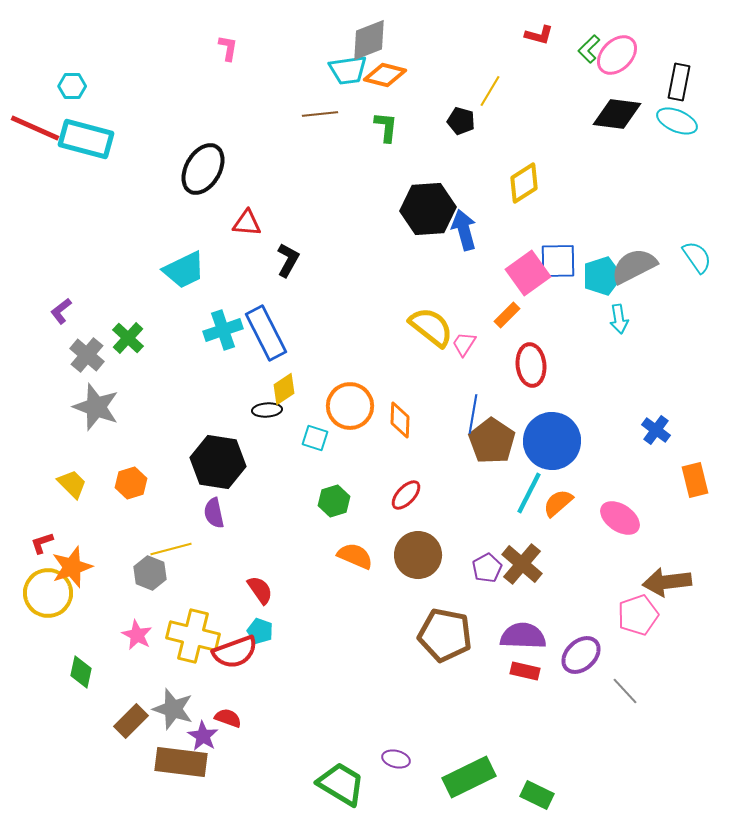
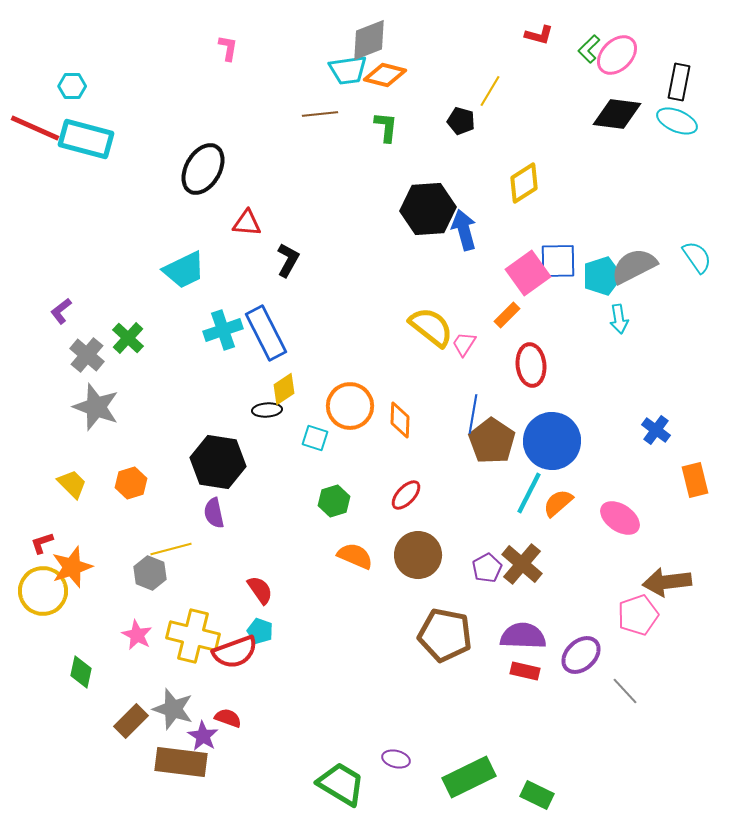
yellow circle at (48, 593): moved 5 px left, 2 px up
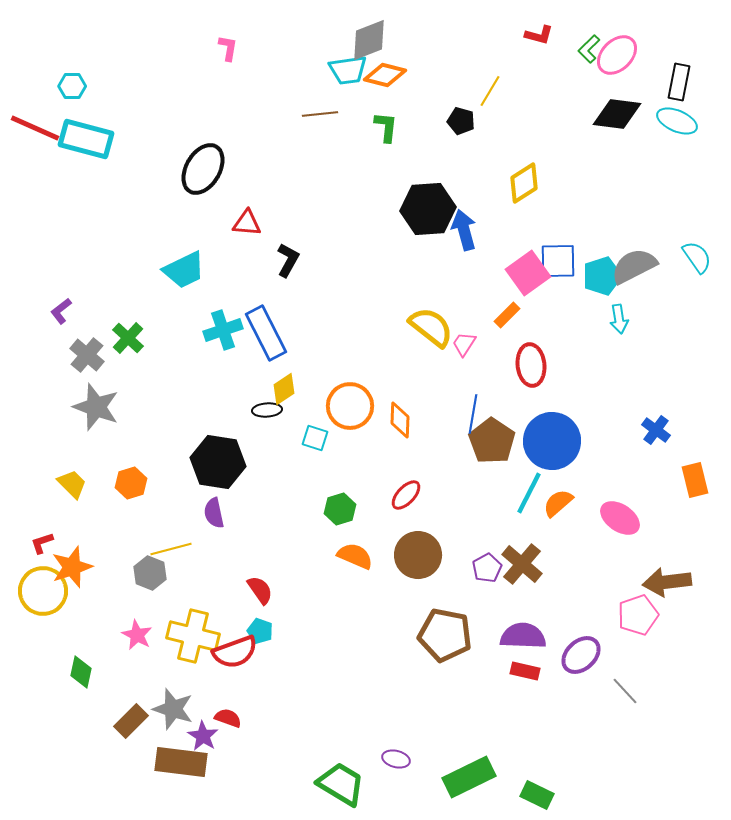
green hexagon at (334, 501): moved 6 px right, 8 px down
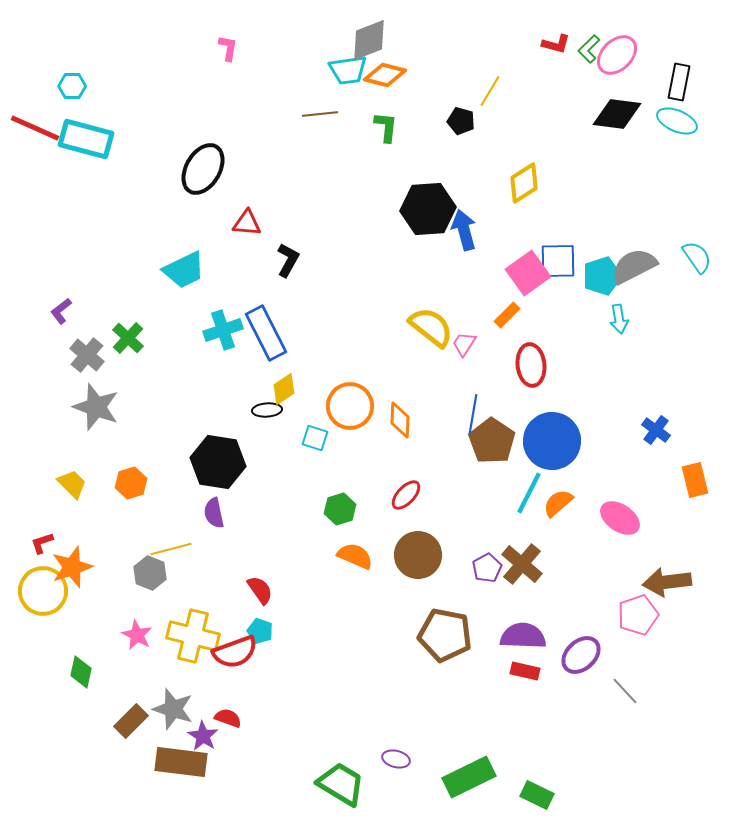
red L-shape at (539, 35): moved 17 px right, 9 px down
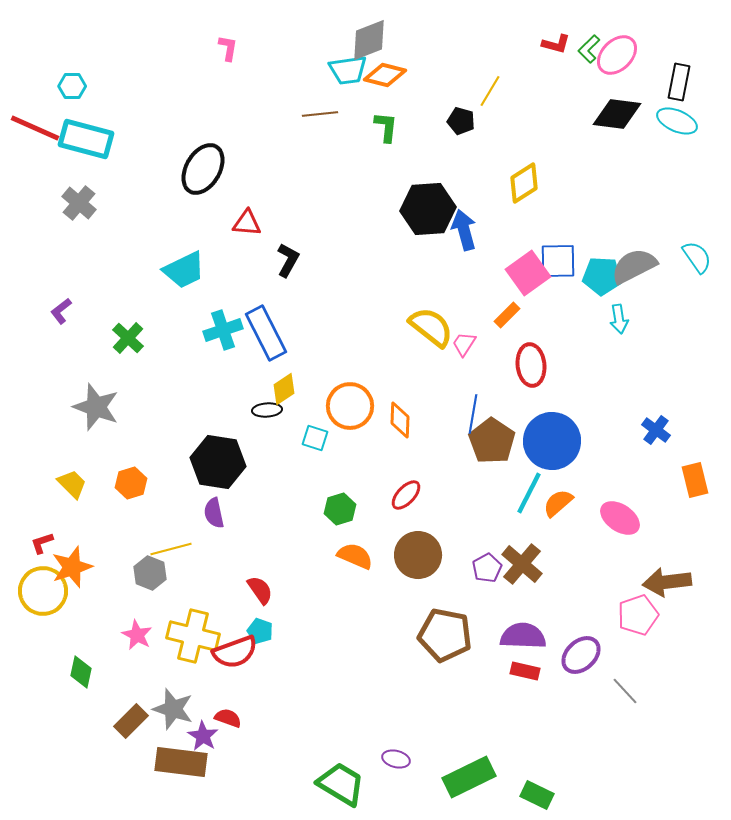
cyan pentagon at (602, 276): rotated 21 degrees clockwise
gray cross at (87, 355): moved 8 px left, 152 px up
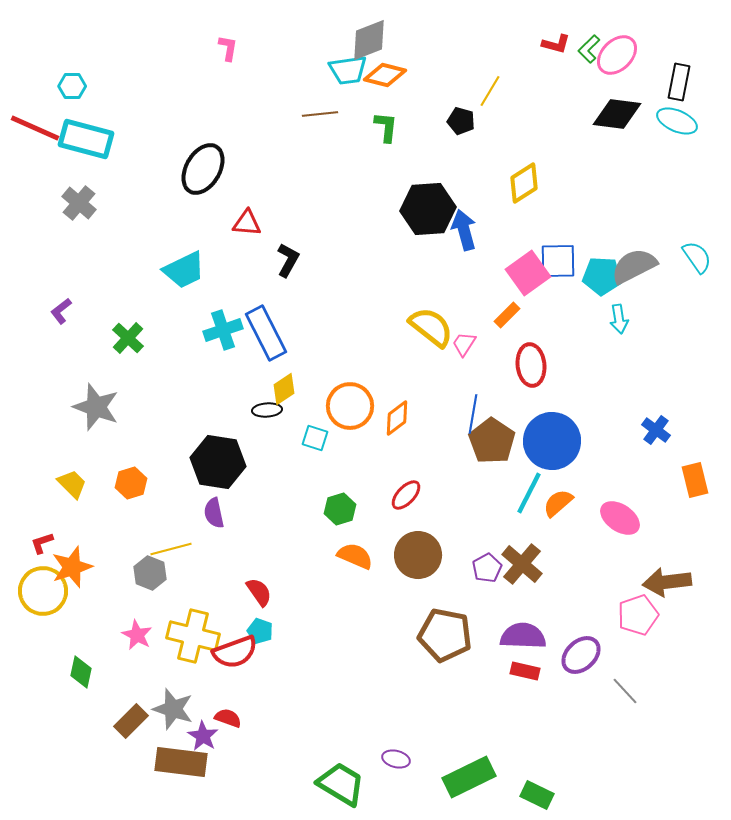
orange diamond at (400, 420): moved 3 px left, 2 px up; rotated 51 degrees clockwise
red semicircle at (260, 590): moved 1 px left, 2 px down
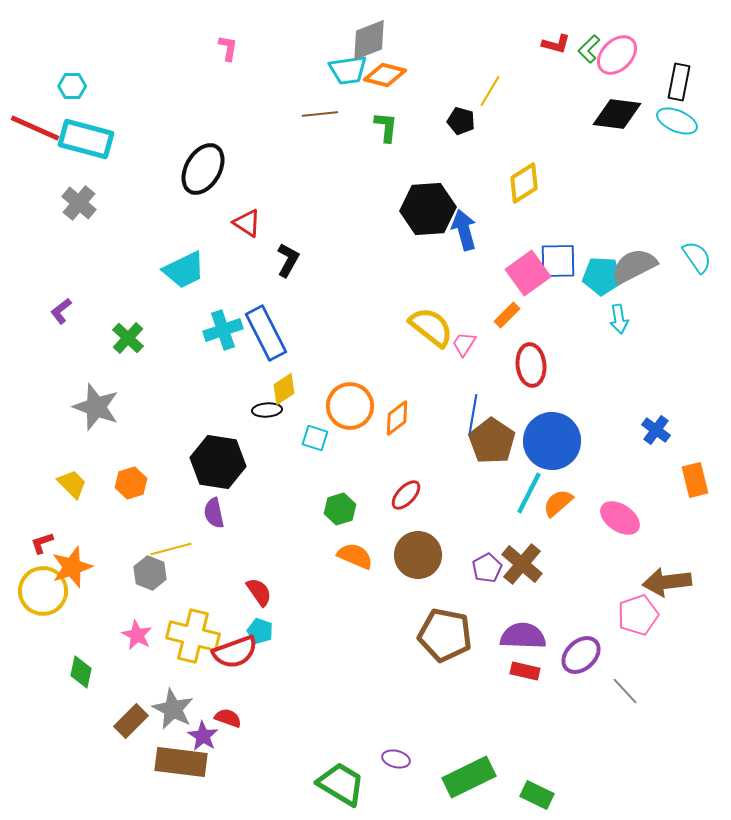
red triangle at (247, 223): rotated 28 degrees clockwise
gray star at (173, 709): rotated 9 degrees clockwise
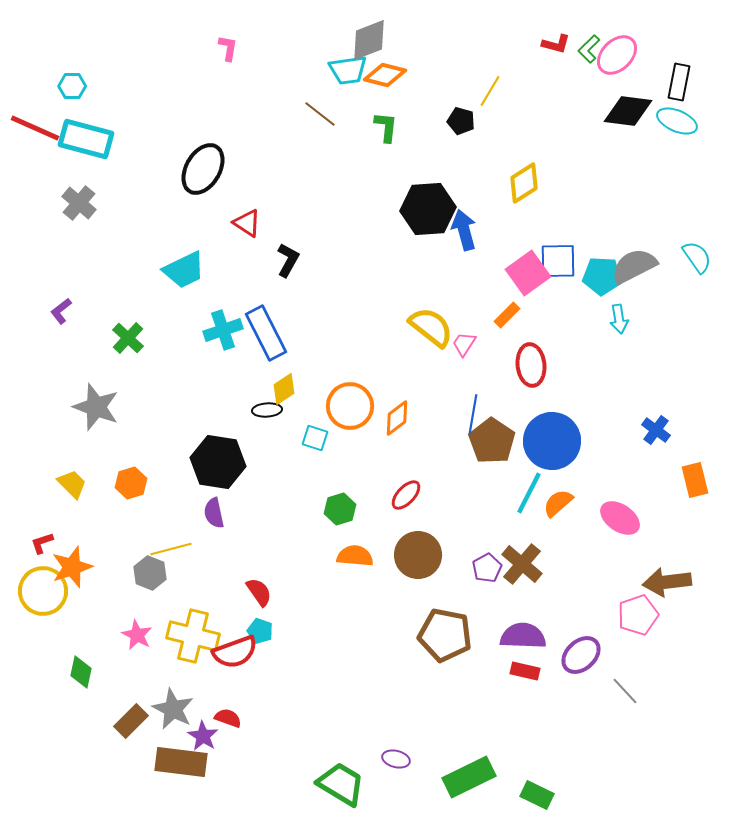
brown line at (320, 114): rotated 44 degrees clockwise
black diamond at (617, 114): moved 11 px right, 3 px up
orange semicircle at (355, 556): rotated 18 degrees counterclockwise
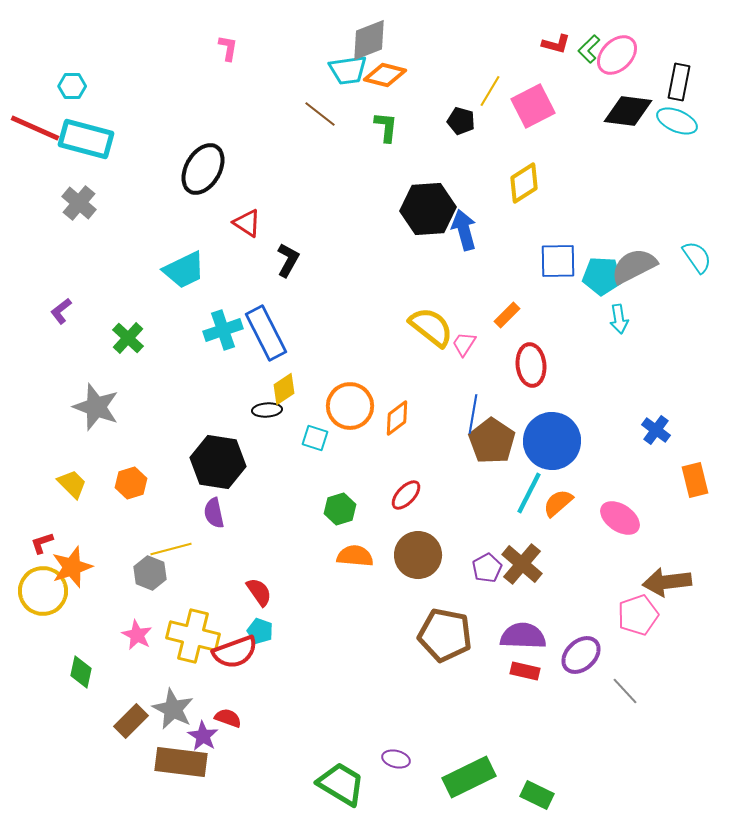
pink square at (528, 273): moved 5 px right, 167 px up; rotated 9 degrees clockwise
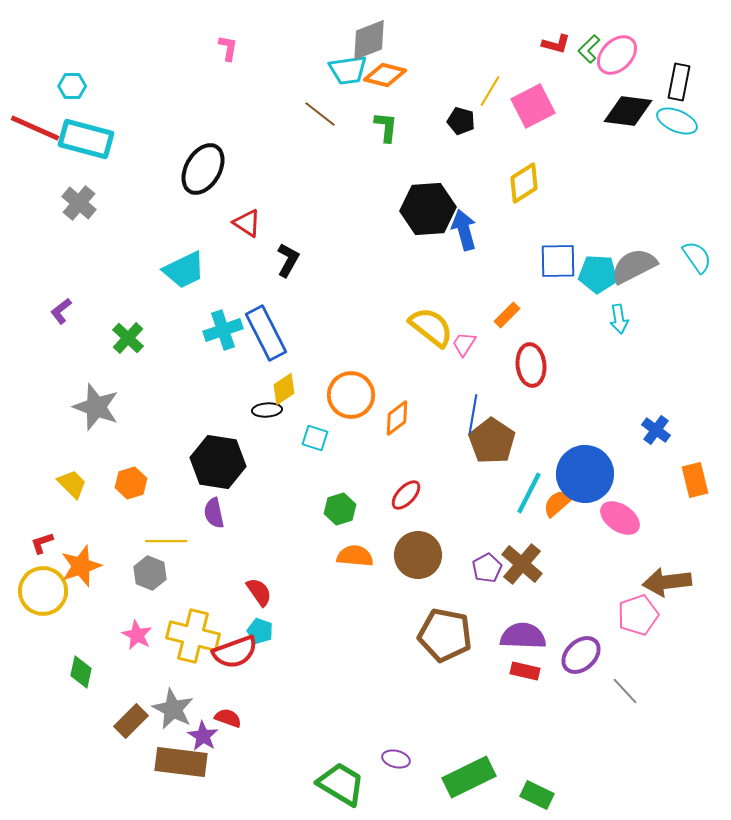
cyan pentagon at (602, 276): moved 4 px left, 2 px up
orange circle at (350, 406): moved 1 px right, 11 px up
blue circle at (552, 441): moved 33 px right, 33 px down
yellow line at (171, 549): moved 5 px left, 8 px up; rotated 15 degrees clockwise
orange star at (72, 567): moved 9 px right, 1 px up
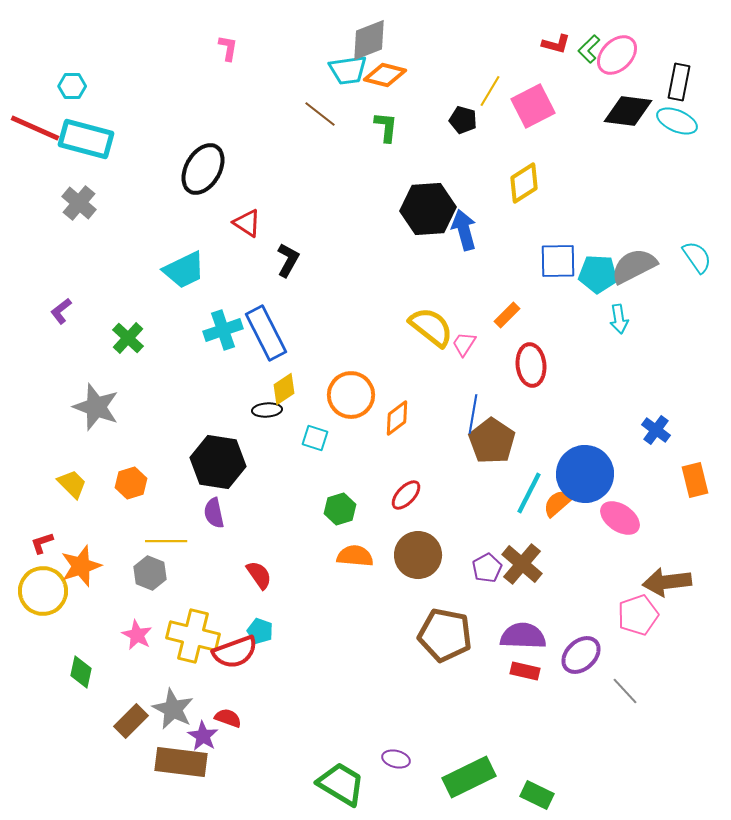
black pentagon at (461, 121): moved 2 px right, 1 px up
red semicircle at (259, 592): moved 17 px up
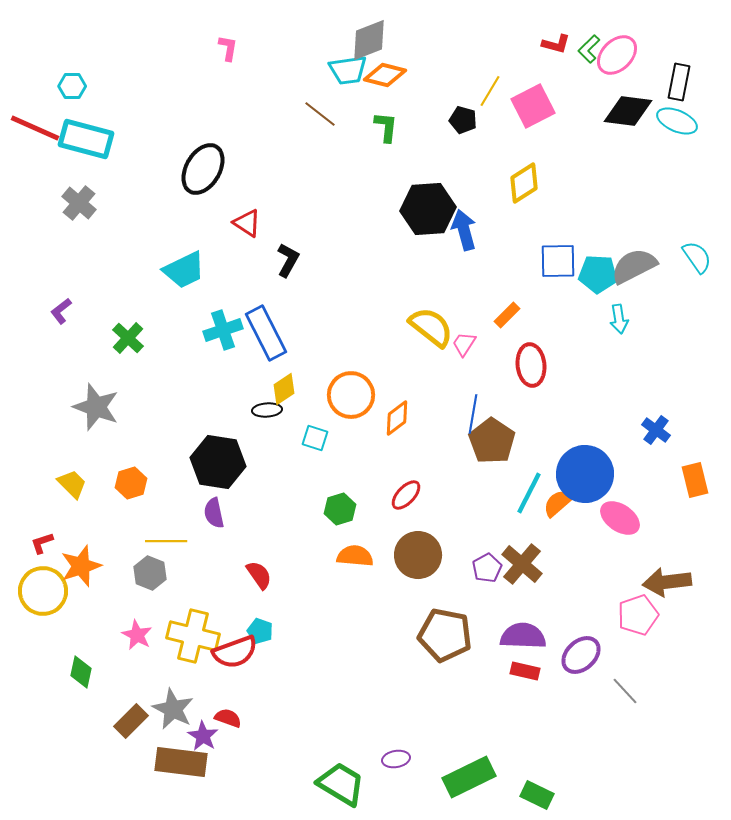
purple ellipse at (396, 759): rotated 24 degrees counterclockwise
